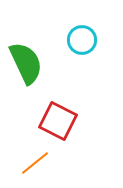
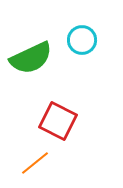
green semicircle: moved 5 px right, 5 px up; rotated 90 degrees clockwise
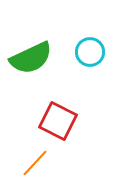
cyan circle: moved 8 px right, 12 px down
orange line: rotated 8 degrees counterclockwise
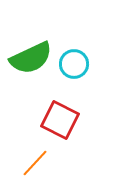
cyan circle: moved 16 px left, 12 px down
red square: moved 2 px right, 1 px up
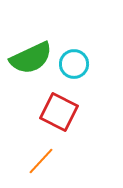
red square: moved 1 px left, 8 px up
orange line: moved 6 px right, 2 px up
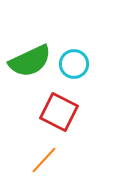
green semicircle: moved 1 px left, 3 px down
orange line: moved 3 px right, 1 px up
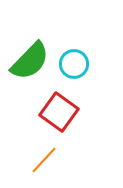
green semicircle: rotated 21 degrees counterclockwise
red square: rotated 9 degrees clockwise
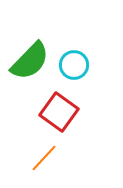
cyan circle: moved 1 px down
orange line: moved 2 px up
